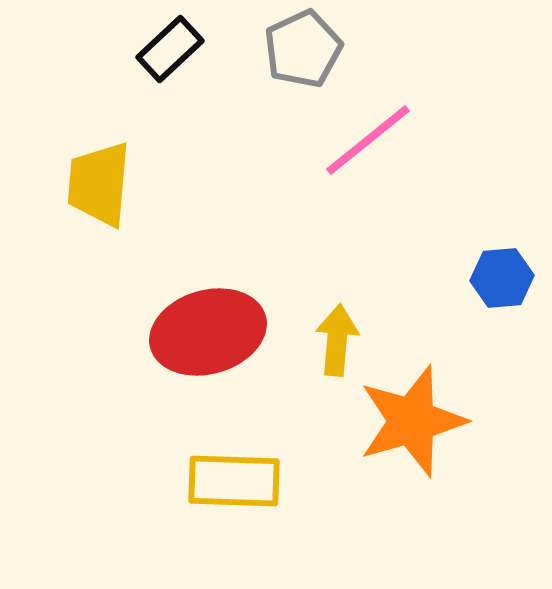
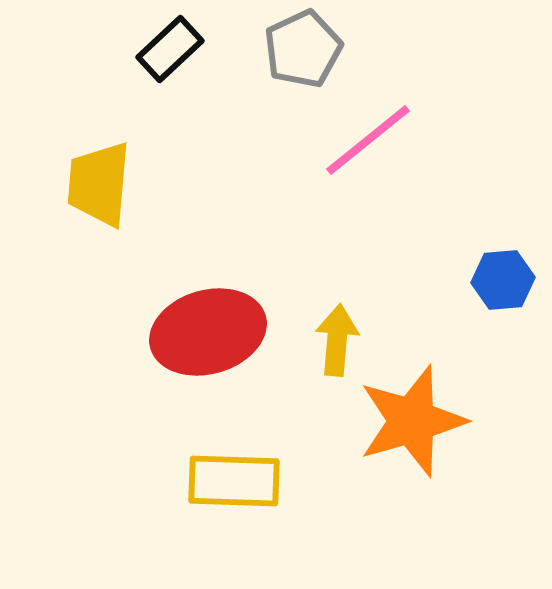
blue hexagon: moved 1 px right, 2 px down
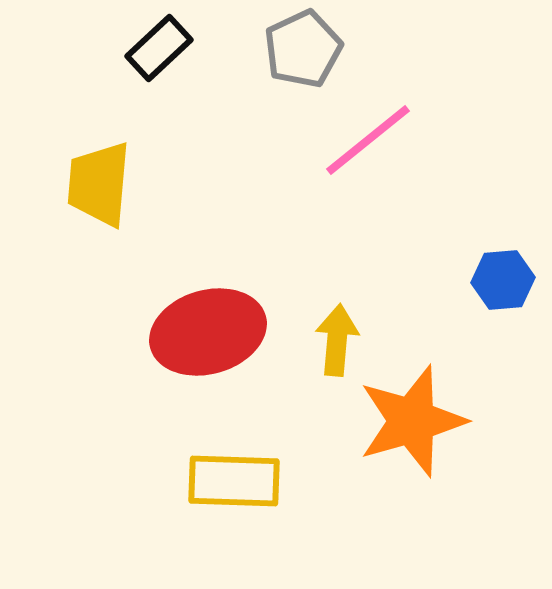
black rectangle: moved 11 px left, 1 px up
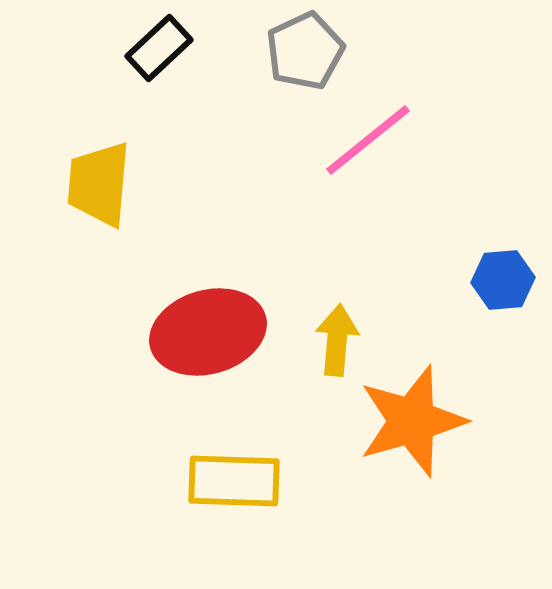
gray pentagon: moved 2 px right, 2 px down
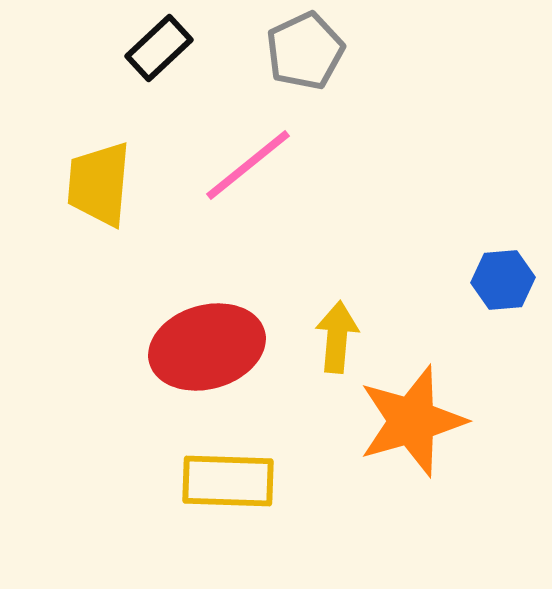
pink line: moved 120 px left, 25 px down
red ellipse: moved 1 px left, 15 px down
yellow arrow: moved 3 px up
yellow rectangle: moved 6 px left
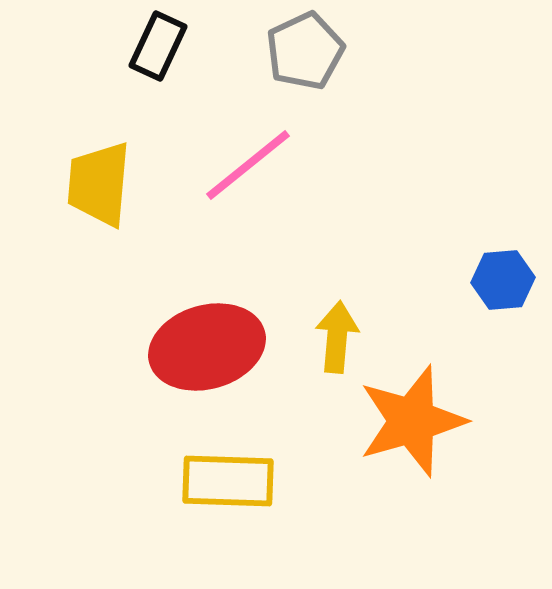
black rectangle: moved 1 px left, 2 px up; rotated 22 degrees counterclockwise
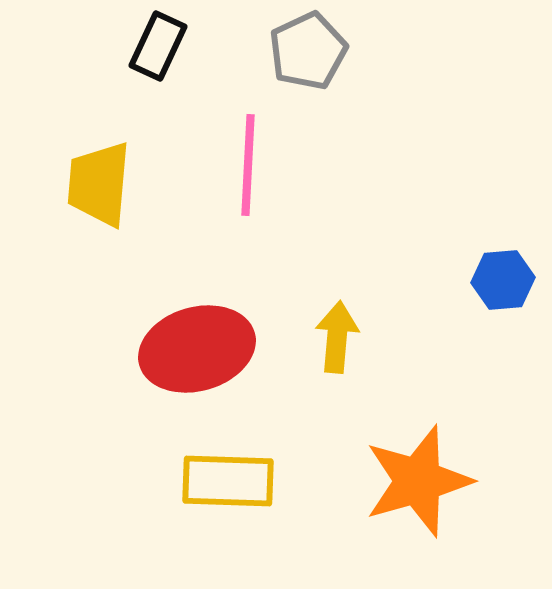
gray pentagon: moved 3 px right
pink line: rotated 48 degrees counterclockwise
red ellipse: moved 10 px left, 2 px down
orange star: moved 6 px right, 60 px down
